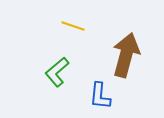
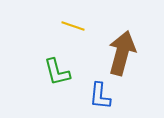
brown arrow: moved 4 px left, 2 px up
green L-shape: rotated 64 degrees counterclockwise
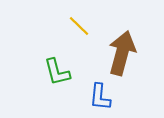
yellow line: moved 6 px right; rotated 25 degrees clockwise
blue L-shape: moved 1 px down
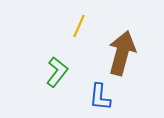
yellow line: rotated 70 degrees clockwise
green L-shape: rotated 128 degrees counterclockwise
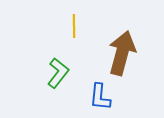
yellow line: moved 5 px left; rotated 25 degrees counterclockwise
green L-shape: moved 1 px right, 1 px down
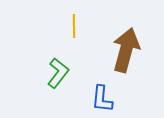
brown arrow: moved 4 px right, 3 px up
blue L-shape: moved 2 px right, 2 px down
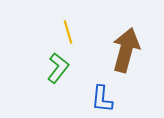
yellow line: moved 6 px left, 6 px down; rotated 15 degrees counterclockwise
green L-shape: moved 5 px up
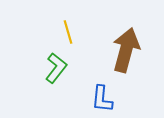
green L-shape: moved 2 px left
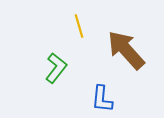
yellow line: moved 11 px right, 6 px up
brown arrow: rotated 57 degrees counterclockwise
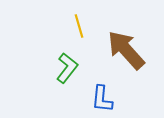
green L-shape: moved 11 px right
